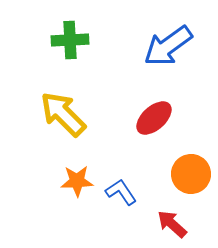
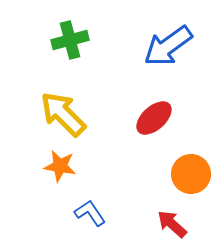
green cross: rotated 12 degrees counterclockwise
orange star: moved 17 px left, 15 px up; rotated 12 degrees clockwise
blue L-shape: moved 31 px left, 21 px down
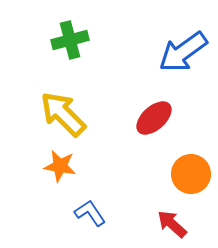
blue arrow: moved 15 px right, 6 px down
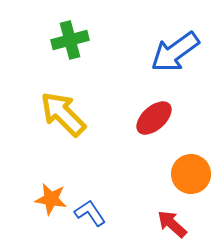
blue arrow: moved 8 px left
orange star: moved 9 px left, 33 px down
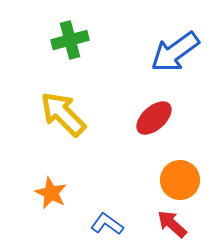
orange circle: moved 11 px left, 6 px down
orange star: moved 6 px up; rotated 16 degrees clockwise
blue L-shape: moved 17 px right, 11 px down; rotated 20 degrees counterclockwise
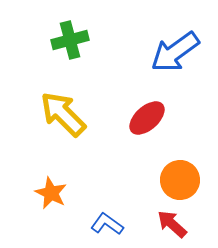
red ellipse: moved 7 px left
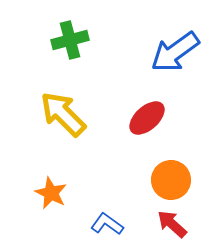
orange circle: moved 9 px left
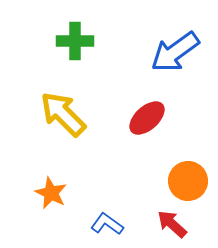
green cross: moved 5 px right, 1 px down; rotated 15 degrees clockwise
orange circle: moved 17 px right, 1 px down
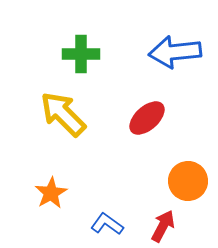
green cross: moved 6 px right, 13 px down
blue arrow: rotated 30 degrees clockwise
orange star: rotated 16 degrees clockwise
red arrow: moved 9 px left, 2 px down; rotated 76 degrees clockwise
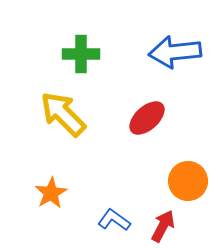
blue L-shape: moved 7 px right, 4 px up
